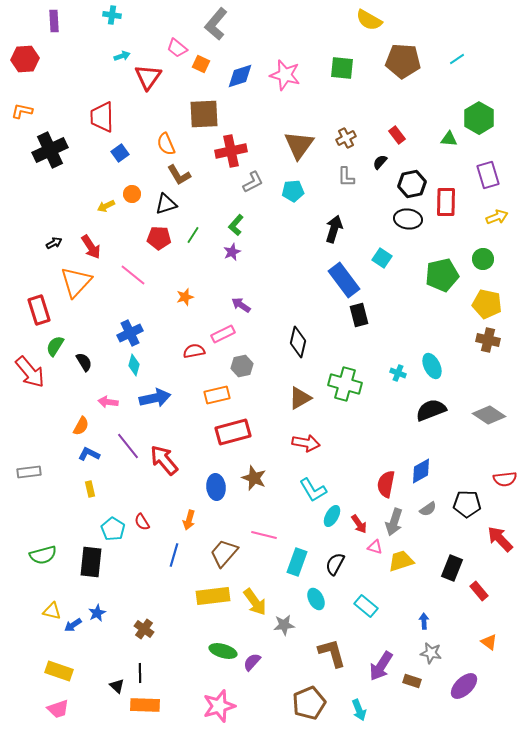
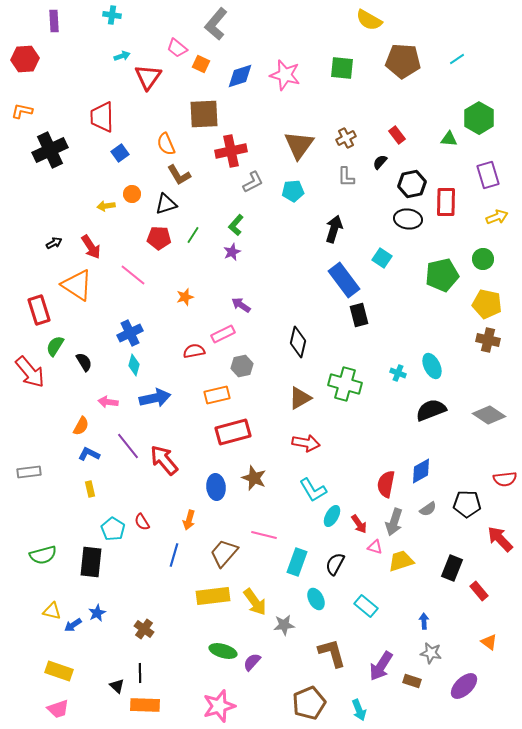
yellow arrow at (106, 206): rotated 18 degrees clockwise
orange triangle at (76, 282): moved 1 px right, 3 px down; rotated 40 degrees counterclockwise
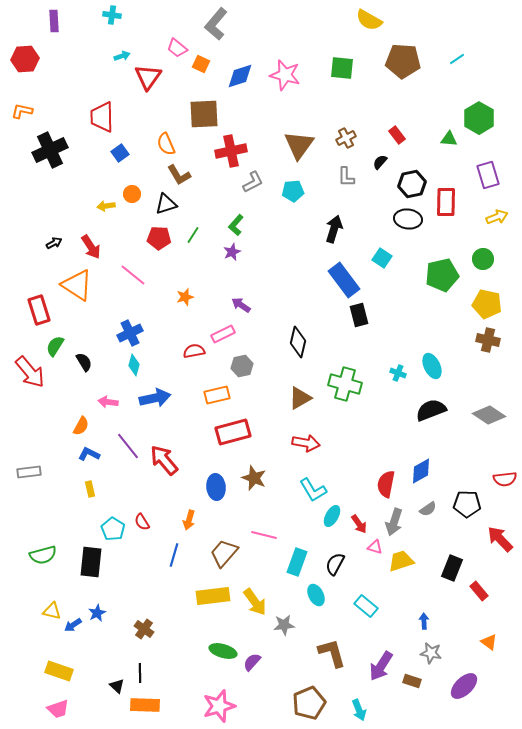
cyan ellipse at (316, 599): moved 4 px up
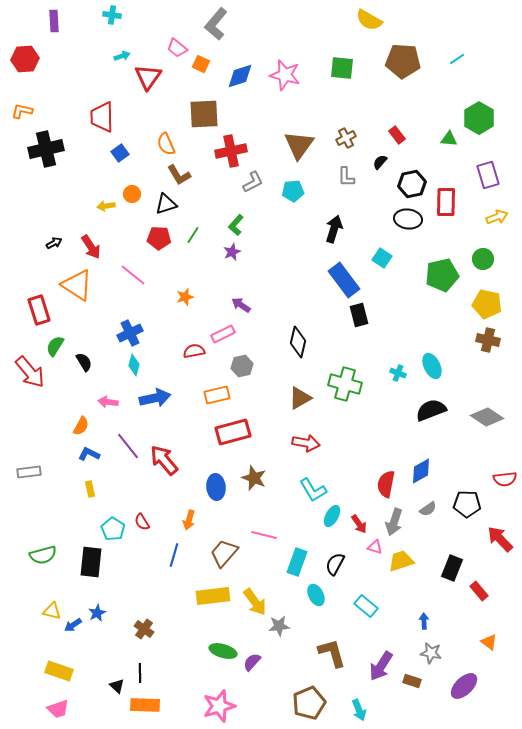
black cross at (50, 150): moved 4 px left, 1 px up; rotated 12 degrees clockwise
gray diamond at (489, 415): moved 2 px left, 2 px down
gray star at (284, 625): moved 5 px left, 1 px down
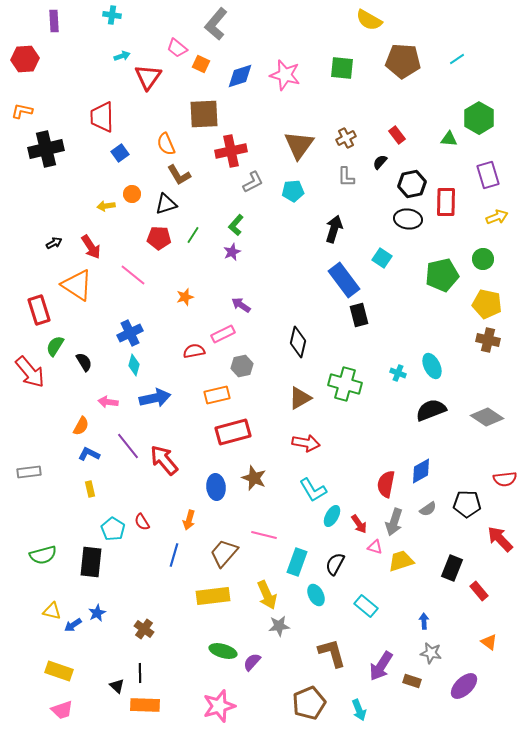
yellow arrow at (255, 602): moved 12 px right, 7 px up; rotated 12 degrees clockwise
pink trapezoid at (58, 709): moved 4 px right, 1 px down
